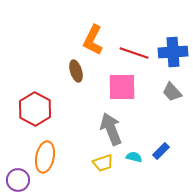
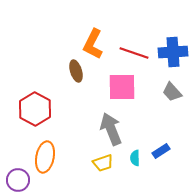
orange L-shape: moved 4 px down
blue rectangle: rotated 12 degrees clockwise
cyan semicircle: moved 1 px right, 1 px down; rotated 105 degrees counterclockwise
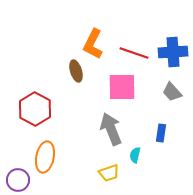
blue rectangle: moved 18 px up; rotated 48 degrees counterclockwise
cyan semicircle: moved 3 px up; rotated 14 degrees clockwise
yellow trapezoid: moved 6 px right, 10 px down
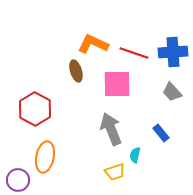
orange L-shape: rotated 88 degrees clockwise
pink square: moved 5 px left, 3 px up
blue rectangle: rotated 48 degrees counterclockwise
yellow trapezoid: moved 6 px right, 1 px up
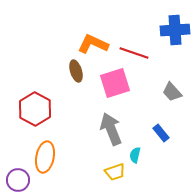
blue cross: moved 2 px right, 22 px up
pink square: moved 2 px left, 1 px up; rotated 16 degrees counterclockwise
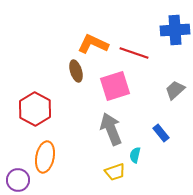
pink square: moved 3 px down
gray trapezoid: moved 3 px right, 2 px up; rotated 90 degrees clockwise
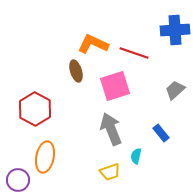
cyan semicircle: moved 1 px right, 1 px down
yellow trapezoid: moved 5 px left
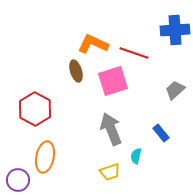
pink square: moved 2 px left, 5 px up
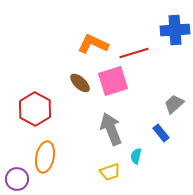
red line: rotated 36 degrees counterclockwise
brown ellipse: moved 4 px right, 12 px down; rotated 30 degrees counterclockwise
gray trapezoid: moved 1 px left, 14 px down
purple circle: moved 1 px left, 1 px up
